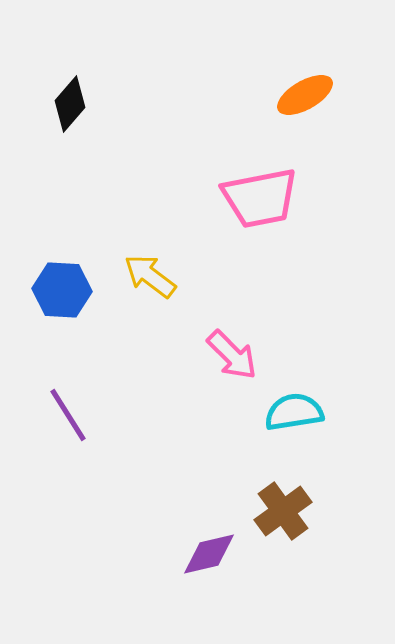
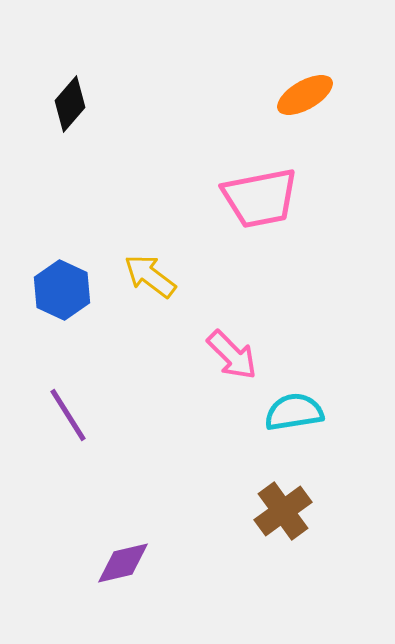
blue hexagon: rotated 22 degrees clockwise
purple diamond: moved 86 px left, 9 px down
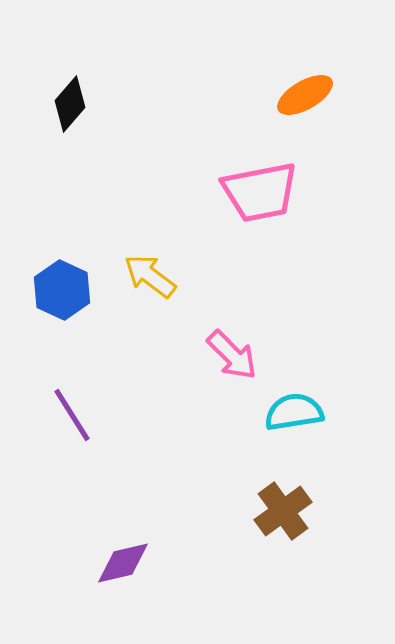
pink trapezoid: moved 6 px up
purple line: moved 4 px right
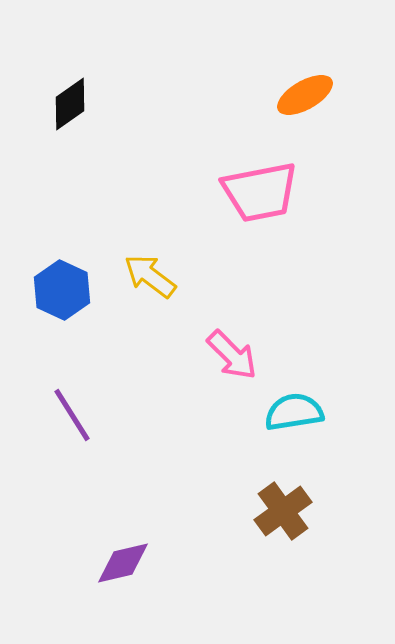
black diamond: rotated 14 degrees clockwise
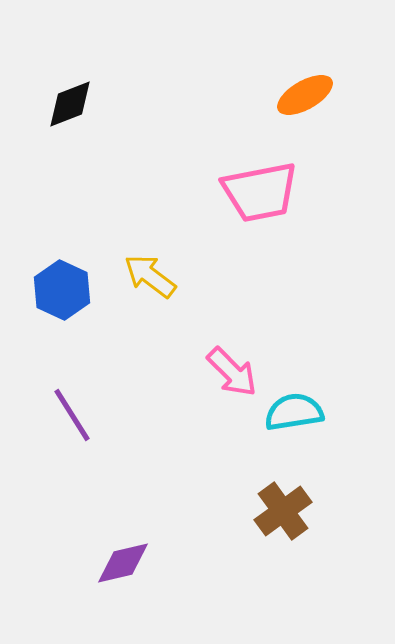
black diamond: rotated 14 degrees clockwise
pink arrow: moved 17 px down
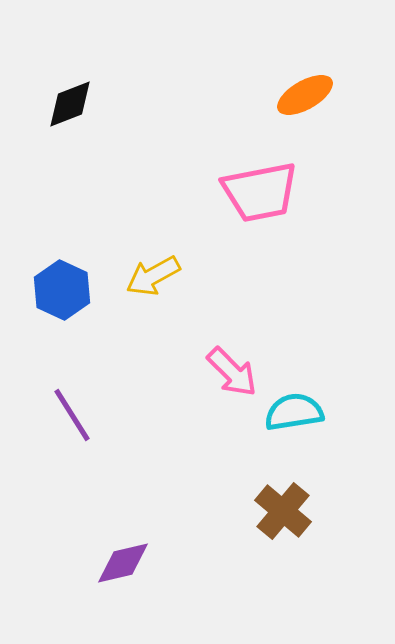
yellow arrow: moved 3 px right; rotated 66 degrees counterclockwise
brown cross: rotated 14 degrees counterclockwise
